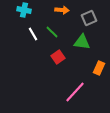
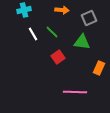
cyan cross: rotated 24 degrees counterclockwise
pink line: rotated 50 degrees clockwise
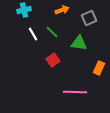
orange arrow: rotated 24 degrees counterclockwise
green triangle: moved 3 px left, 1 px down
red square: moved 5 px left, 3 px down
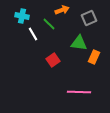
cyan cross: moved 2 px left, 6 px down; rotated 24 degrees clockwise
green line: moved 3 px left, 8 px up
orange rectangle: moved 5 px left, 11 px up
pink line: moved 4 px right
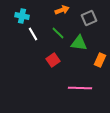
green line: moved 9 px right, 9 px down
orange rectangle: moved 6 px right, 3 px down
pink line: moved 1 px right, 4 px up
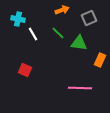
cyan cross: moved 4 px left, 3 px down
red square: moved 28 px left, 10 px down; rotated 32 degrees counterclockwise
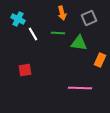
orange arrow: moved 3 px down; rotated 96 degrees clockwise
cyan cross: rotated 16 degrees clockwise
green line: rotated 40 degrees counterclockwise
red square: rotated 32 degrees counterclockwise
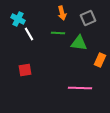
gray square: moved 1 px left
white line: moved 4 px left
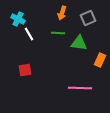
orange arrow: rotated 32 degrees clockwise
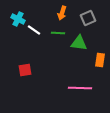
white line: moved 5 px right, 4 px up; rotated 24 degrees counterclockwise
orange rectangle: rotated 16 degrees counterclockwise
